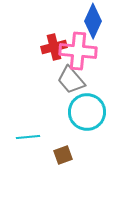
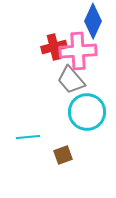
pink cross: rotated 9 degrees counterclockwise
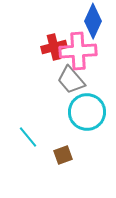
cyan line: rotated 55 degrees clockwise
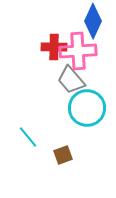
red cross: rotated 15 degrees clockwise
cyan circle: moved 4 px up
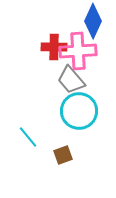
cyan circle: moved 8 px left, 3 px down
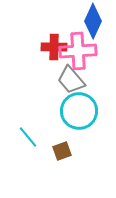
brown square: moved 1 px left, 4 px up
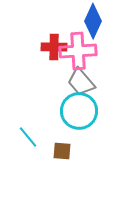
gray trapezoid: moved 10 px right, 2 px down
brown square: rotated 24 degrees clockwise
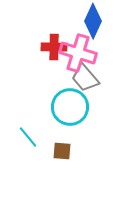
pink cross: moved 2 px down; rotated 21 degrees clockwise
gray trapezoid: moved 4 px right, 4 px up
cyan circle: moved 9 px left, 4 px up
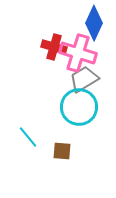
blue diamond: moved 1 px right, 2 px down
red cross: rotated 15 degrees clockwise
gray trapezoid: moved 1 px left, 1 px down; rotated 100 degrees clockwise
cyan circle: moved 9 px right
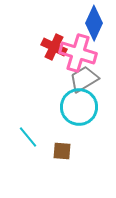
red cross: rotated 10 degrees clockwise
